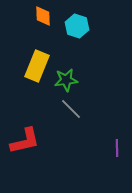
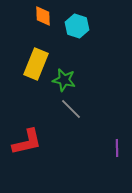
yellow rectangle: moved 1 px left, 2 px up
green star: moved 2 px left; rotated 20 degrees clockwise
red L-shape: moved 2 px right, 1 px down
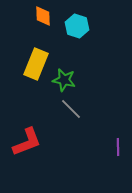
red L-shape: rotated 8 degrees counterclockwise
purple line: moved 1 px right, 1 px up
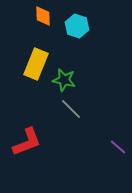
purple line: rotated 48 degrees counterclockwise
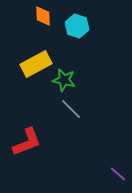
yellow rectangle: rotated 40 degrees clockwise
purple line: moved 27 px down
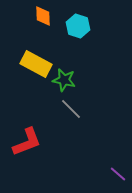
cyan hexagon: moved 1 px right
yellow rectangle: rotated 56 degrees clockwise
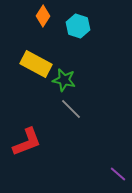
orange diamond: rotated 35 degrees clockwise
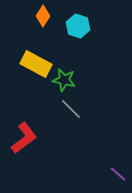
red L-shape: moved 3 px left, 4 px up; rotated 16 degrees counterclockwise
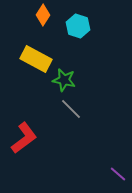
orange diamond: moved 1 px up
yellow rectangle: moved 5 px up
